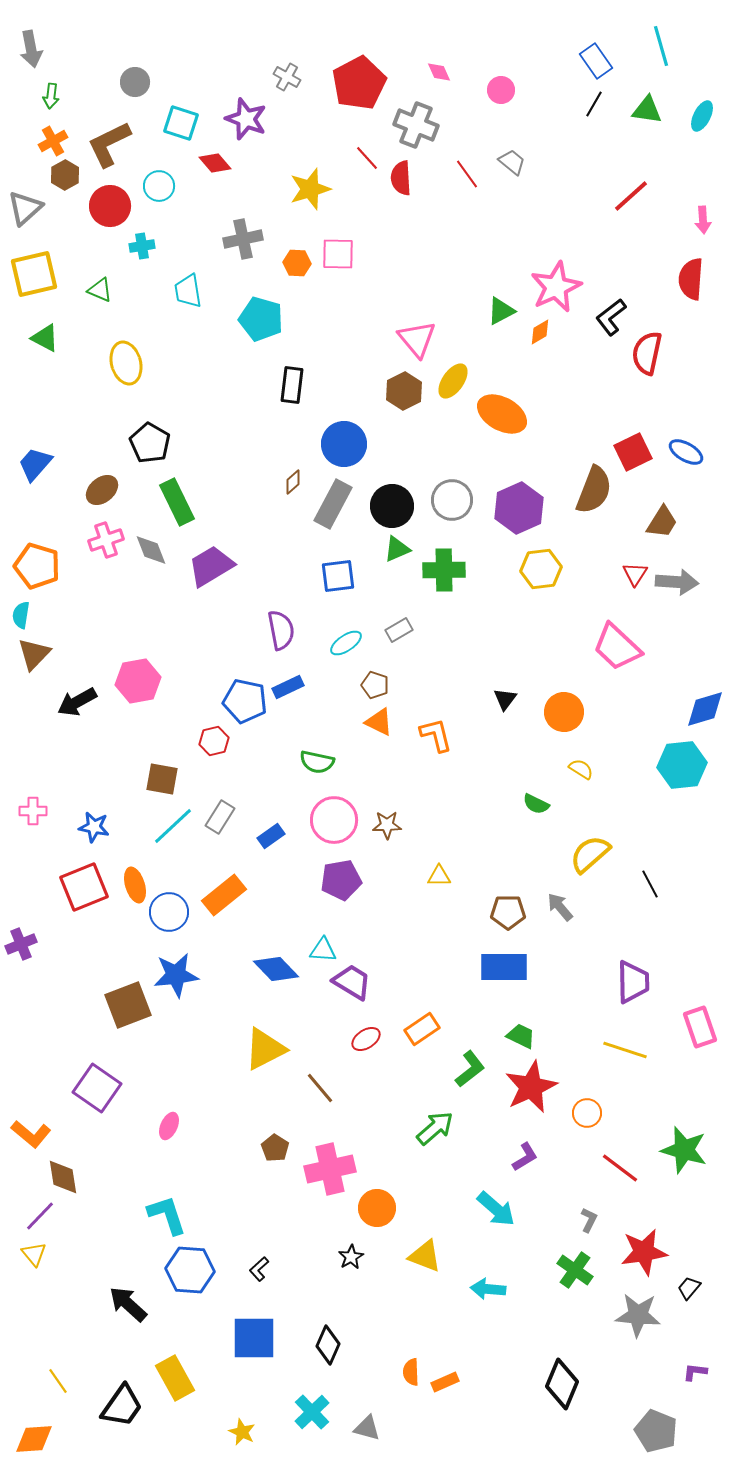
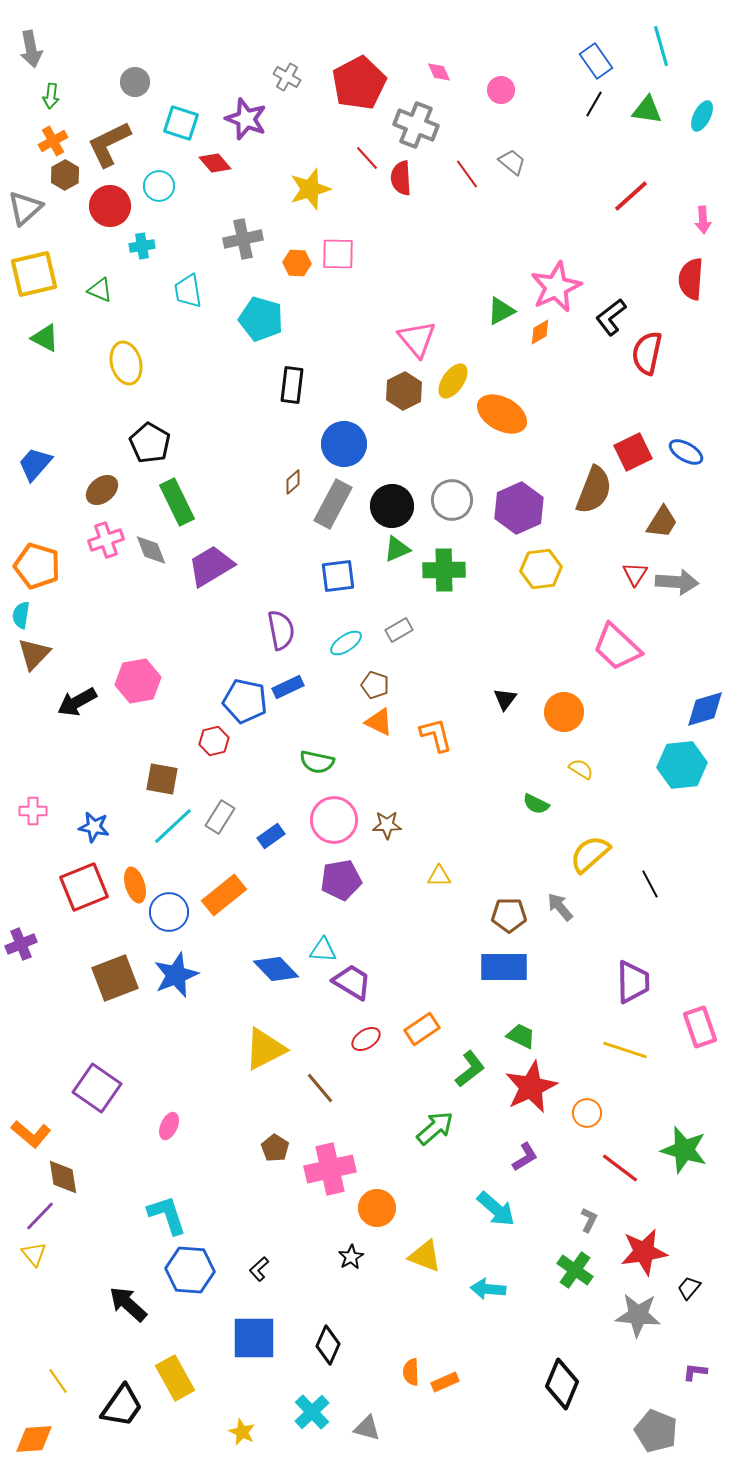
brown pentagon at (508, 912): moved 1 px right, 3 px down
blue star at (176, 975): rotated 15 degrees counterclockwise
brown square at (128, 1005): moved 13 px left, 27 px up
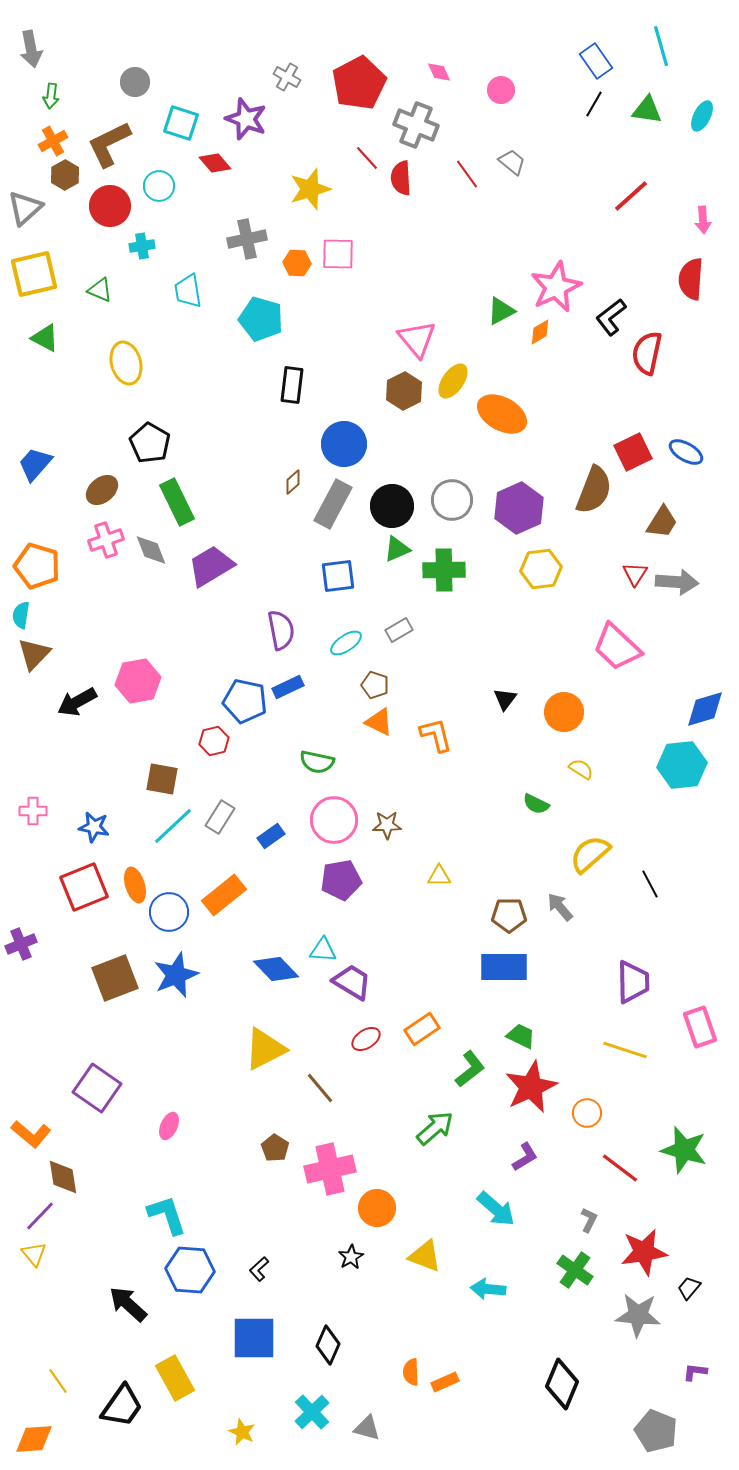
gray cross at (243, 239): moved 4 px right
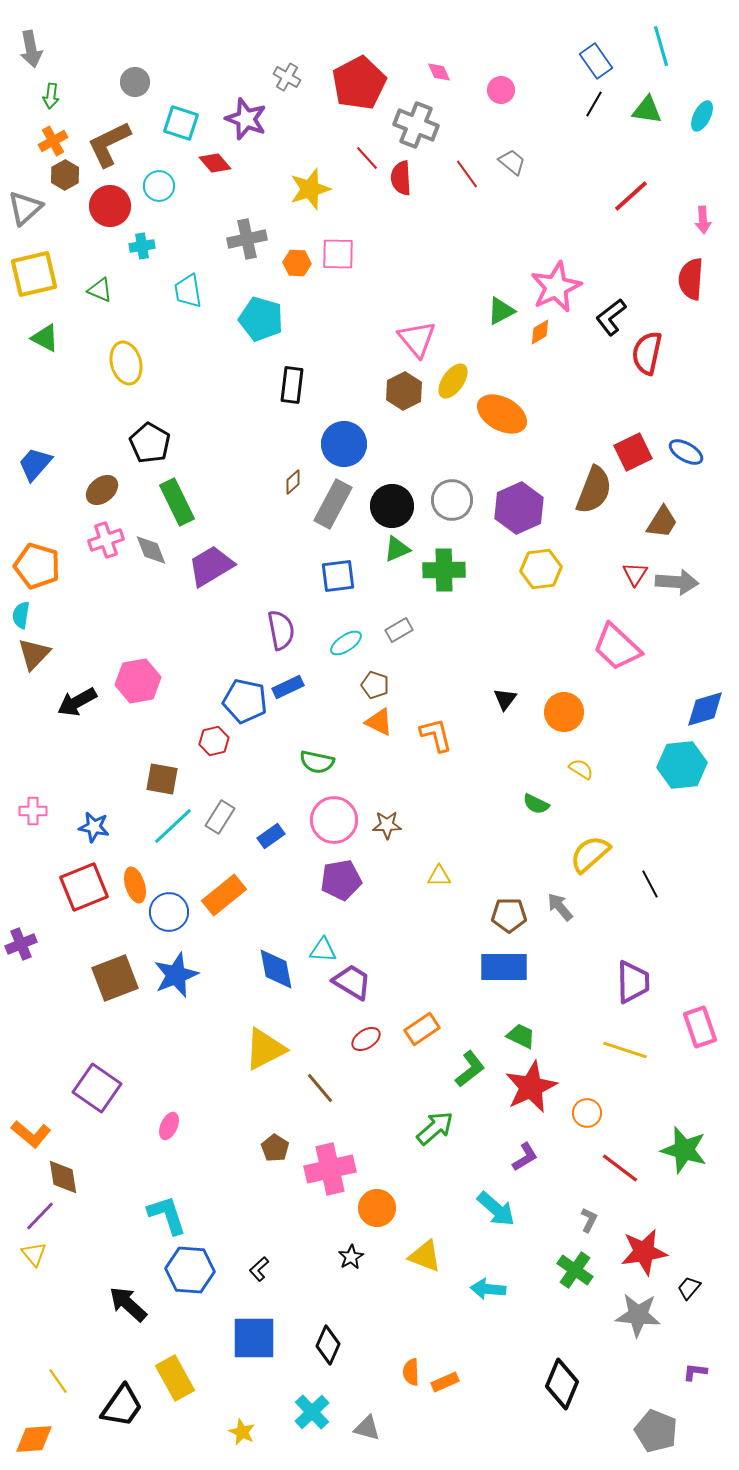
blue diamond at (276, 969): rotated 33 degrees clockwise
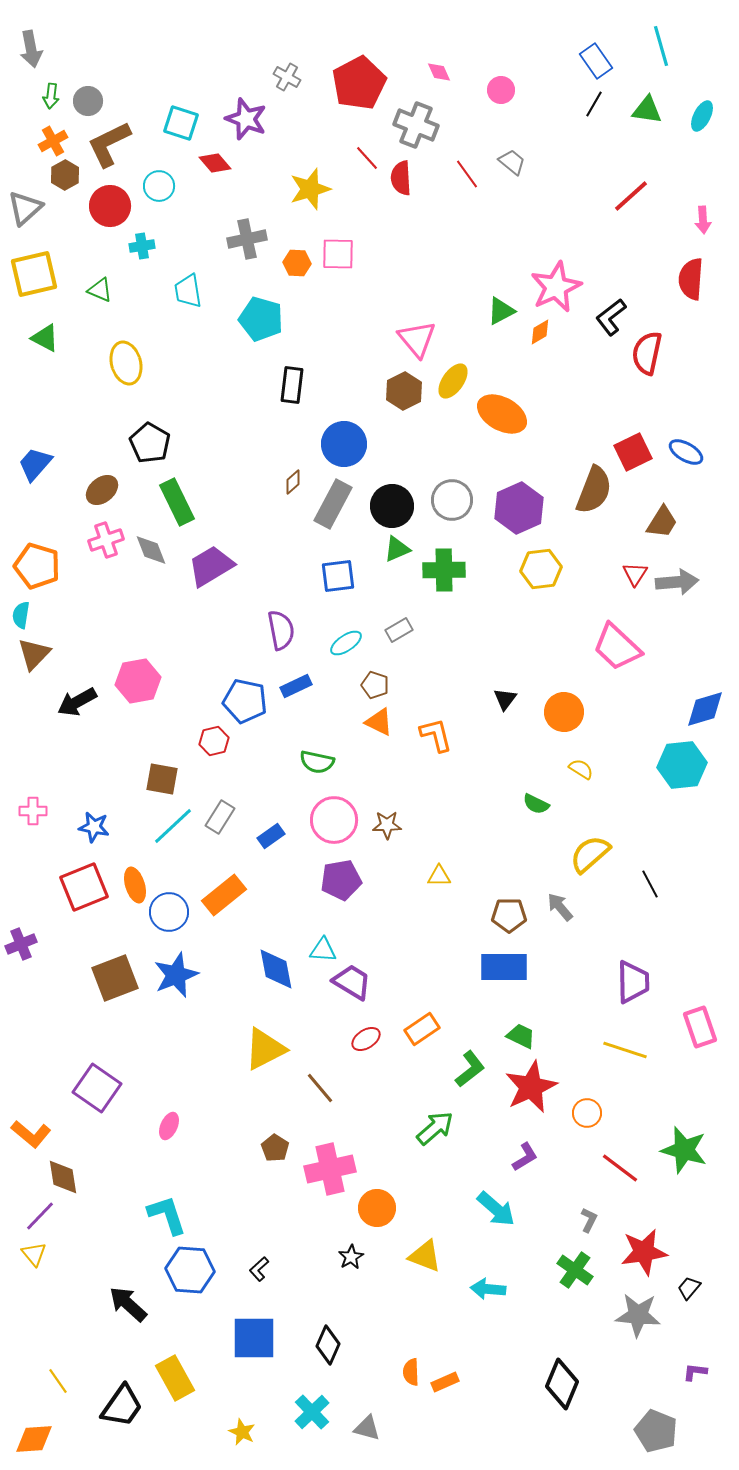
gray circle at (135, 82): moved 47 px left, 19 px down
gray arrow at (677, 582): rotated 9 degrees counterclockwise
blue rectangle at (288, 687): moved 8 px right, 1 px up
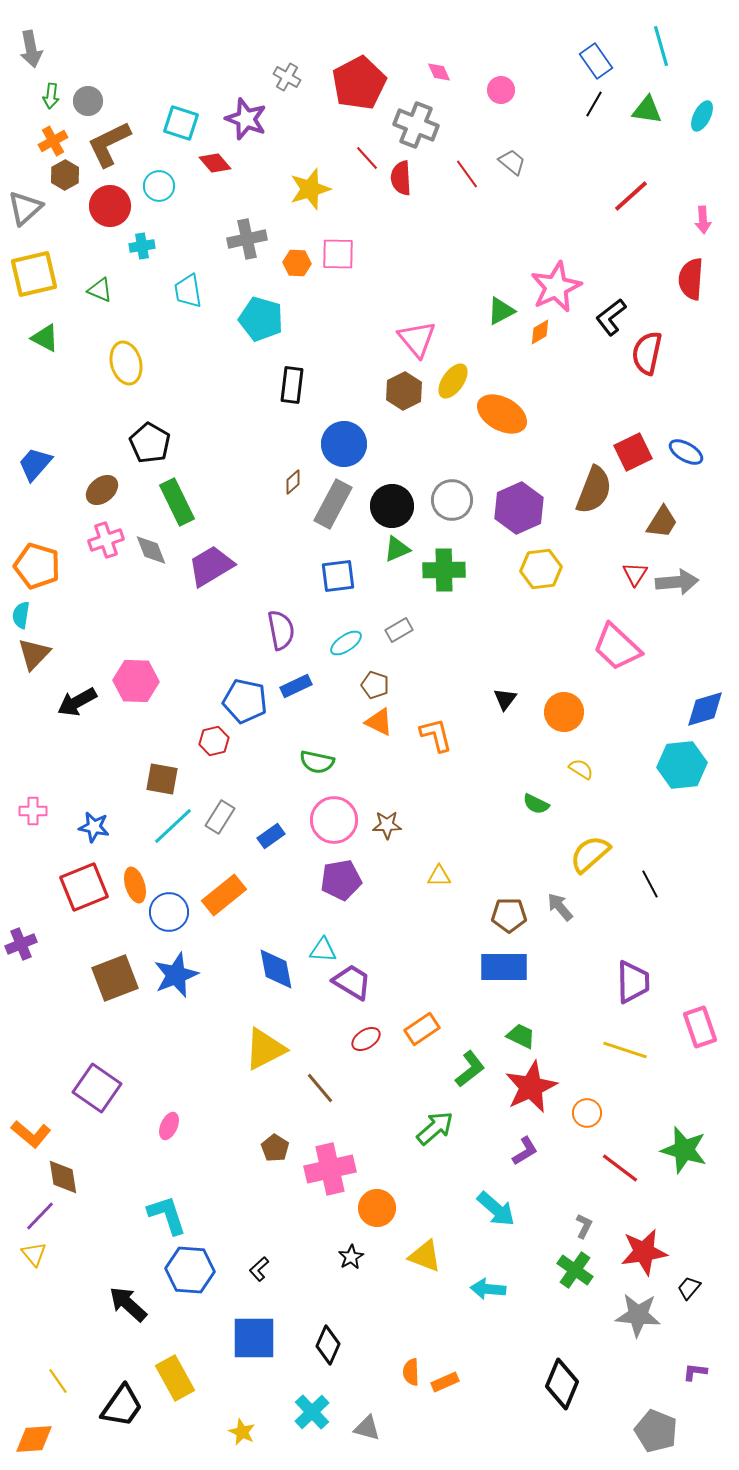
pink hexagon at (138, 681): moved 2 px left; rotated 12 degrees clockwise
purple L-shape at (525, 1157): moved 6 px up
gray L-shape at (589, 1220): moved 5 px left, 6 px down
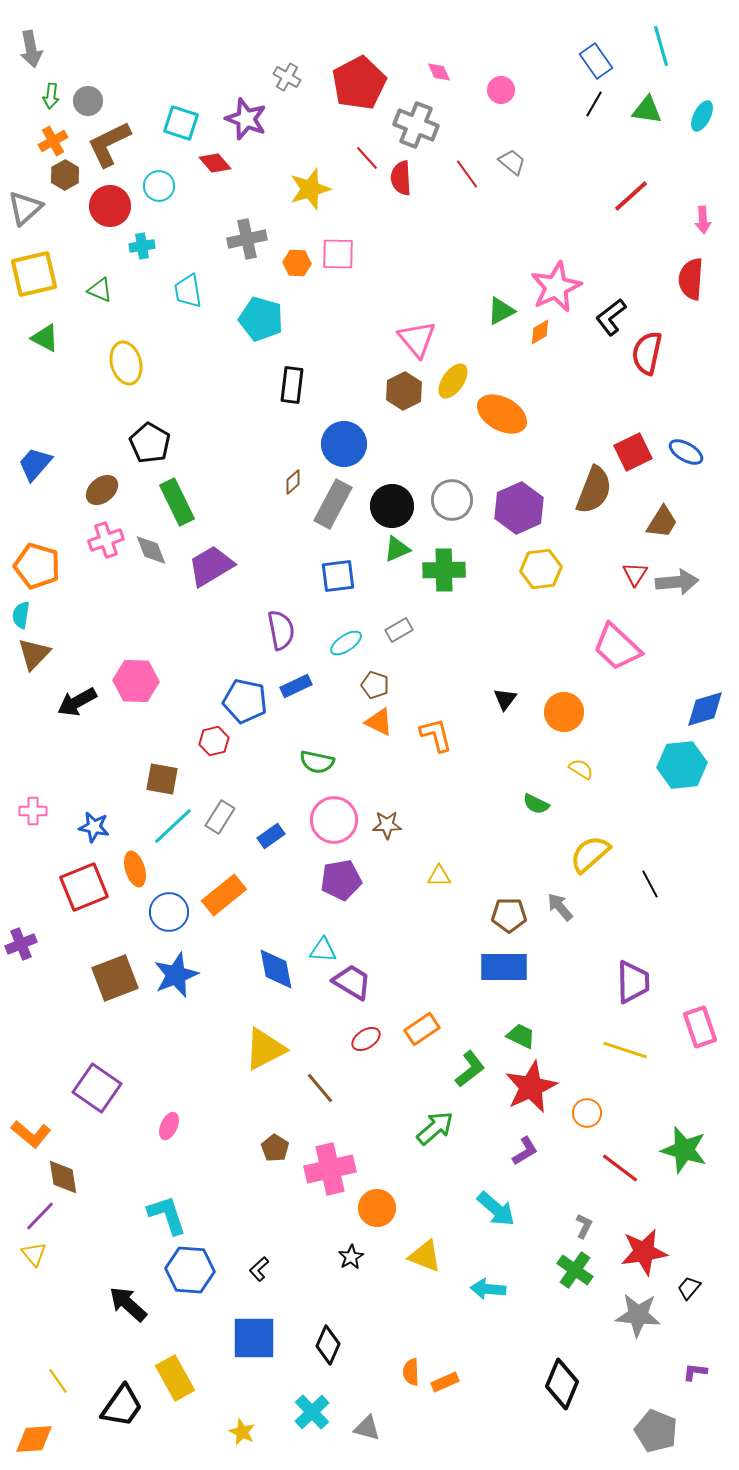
orange ellipse at (135, 885): moved 16 px up
